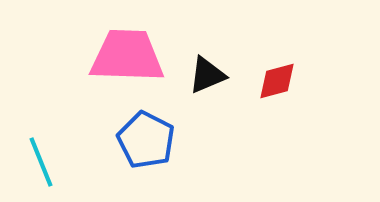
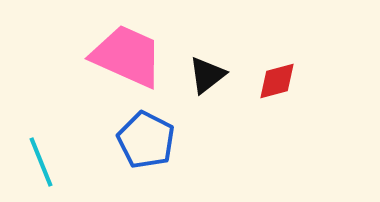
pink trapezoid: rotated 22 degrees clockwise
black triangle: rotated 15 degrees counterclockwise
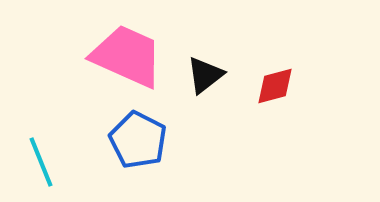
black triangle: moved 2 px left
red diamond: moved 2 px left, 5 px down
blue pentagon: moved 8 px left
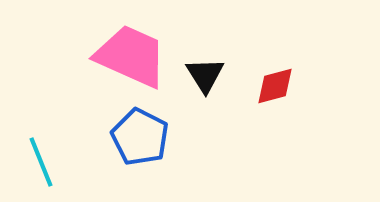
pink trapezoid: moved 4 px right
black triangle: rotated 24 degrees counterclockwise
blue pentagon: moved 2 px right, 3 px up
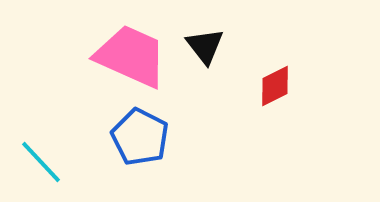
black triangle: moved 29 px up; rotated 6 degrees counterclockwise
red diamond: rotated 12 degrees counterclockwise
cyan line: rotated 21 degrees counterclockwise
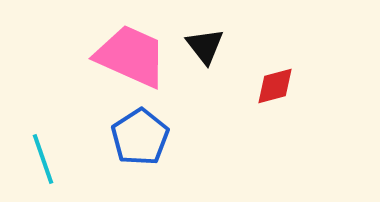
red diamond: rotated 12 degrees clockwise
blue pentagon: rotated 12 degrees clockwise
cyan line: moved 2 px right, 3 px up; rotated 24 degrees clockwise
